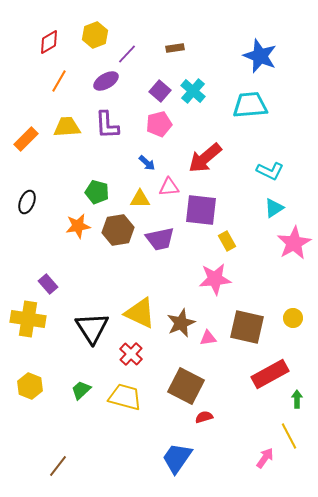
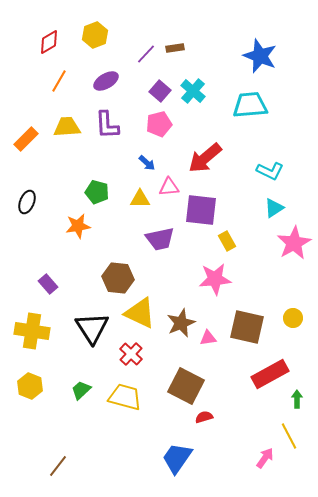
purple line at (127, 54): moved 19 px right
brown hexagon at (118, 230): moved 48 px down; rotated 16 degrees clockwise
yellow cross at (28, 319): moved 4 px right, 12 px down
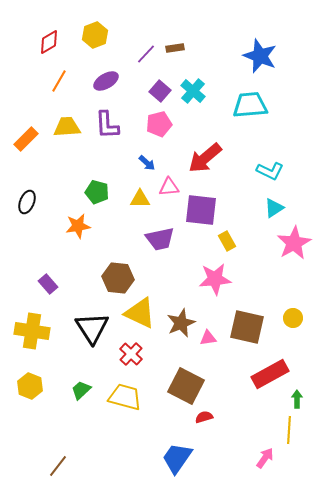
yellow line at (289, 436): moved 6 px up; rotated 32 degrees clockwise
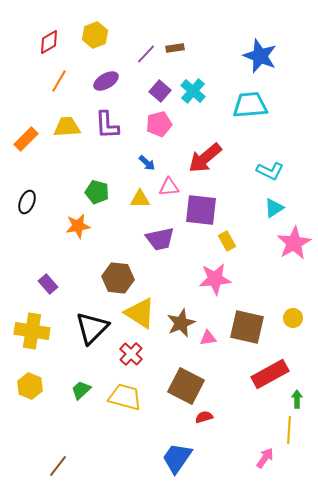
yellow triangle at (140, 313): rotated 8 degrees clockwise
black triangle at (92, 328): rotated 18 degrees clockwise
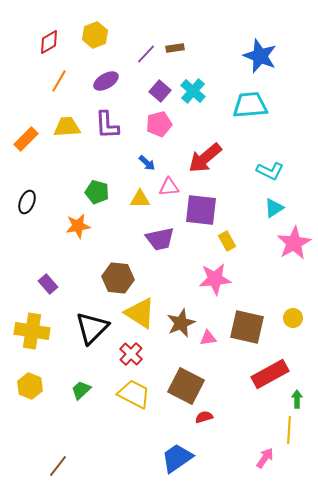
yellow trapezoid at (125, 397): moved 9 px right, 3 px up; rotated 12 degrees clockwise
blue trapezoid at (177, 458): rotated 20 degrees clockwise
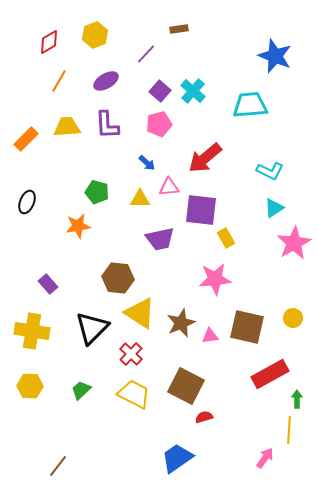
brown rectangle at (175, 48): moved 4 px right, 19 px up
blue star at (260, 56): moved 15 px right
yellow rectangle at (227, 241): moved 1 px left, 3 px up
pink triangle at (208, 338): moved 2 px right, 2 px up
yellow hexagon at (30, 386): rotated 20 degrees counterclockwise
